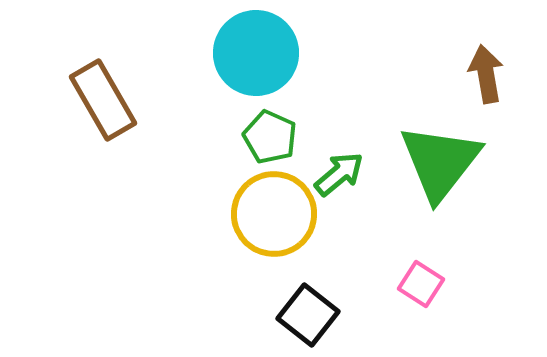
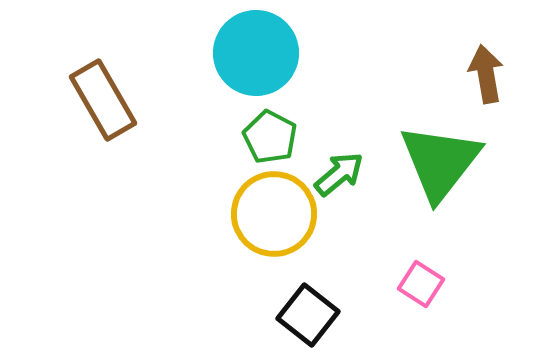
green pentagon: rotated 4 degrees clockwise
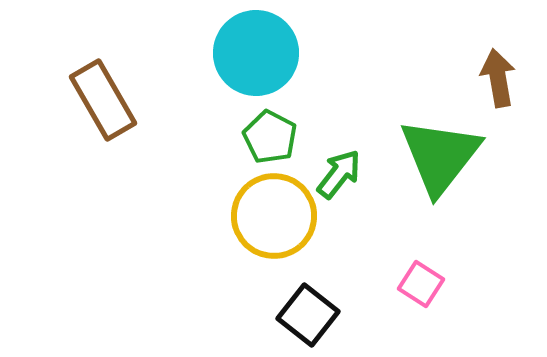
brown arrow: moved 12 px right, 4 px down
green triangle: moved 6 px up
green arrow: rotated 12 degrees counterclockwise
yellow circle: moved 2 px down
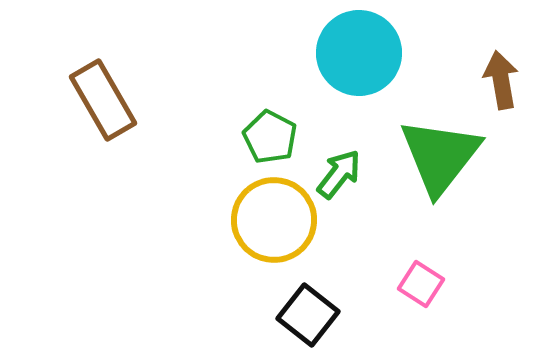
cyan circle: moved 103 px right
brown arrow: moved 3 px right, 2 px down
yellow circle: moved 4 px down
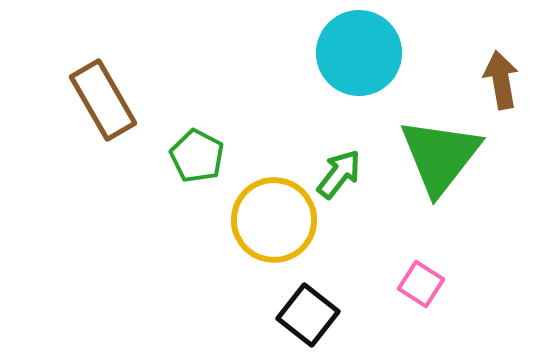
green pentagon: moved 73 px left, 19 px down
